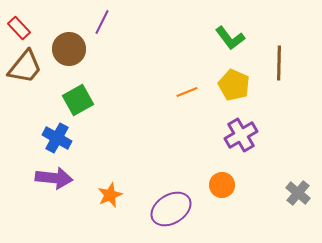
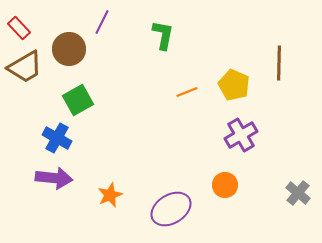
green L-shape: moved 67 px left, 3 px up; rotated 132 degrees counterclockwise
brown trapezoid: rotated 21 degrees clockwise
orange circle: moved 3 px right
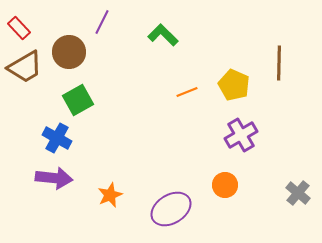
green L-shape: rotated 56 degrees counterclockwise
brown circle: moved 3 px down
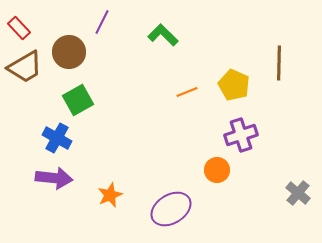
purple cross: rotated 12 degrees clockwise
orange circle: moved 8 px left, 15 px up
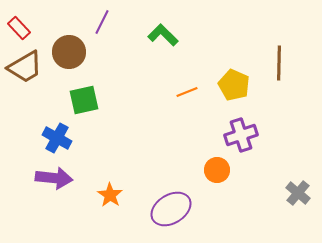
green square: moved 6 px right; rotated 16 degrees clockwise
orange star: rotated 15 degrees counterclockwise
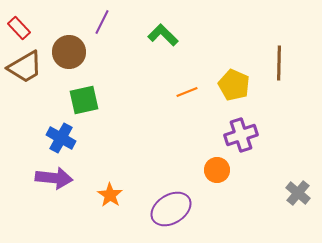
blue cross: moved 4 px right
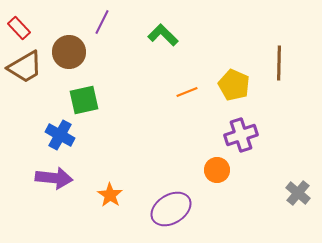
blue cross: moved 1 px left, 3 px up
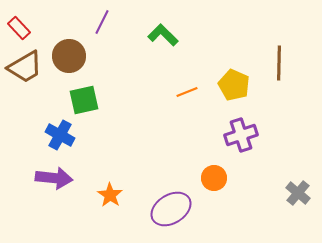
brown circle: moved 4 px down
orange circle: moved 3 px left, 8 px down
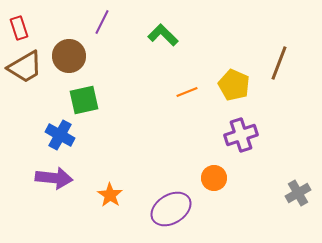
red rectangle: rotated 25 degrees clockwise
brown line: rotated 20 degrees clockwise
gray cross: rotated 20 degrees clockwise
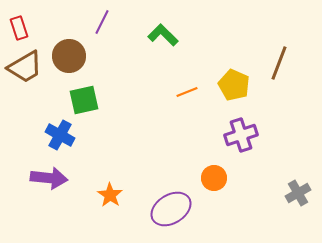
purple arrow: moved 5 px left
